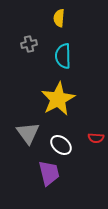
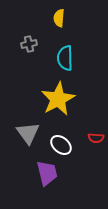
cyan semicircle: moved 2 px right, 2 px down
purple trapezoid: moved 2 px left
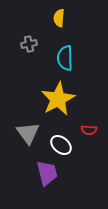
red semicircle: moved 7 px left, 8 px up
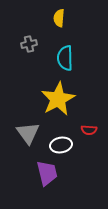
white ellipse: rotated 50 degrees counterclockwise
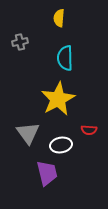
gray cross: moved 9 px left, 2 px up
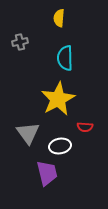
red semicircle: moved 4 px left, 3 px up
white ellipse: moved 1 px left, 1 px down
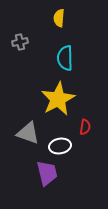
red semicircle: rotated 84 degrees counterclockwise
gray triangle: rotated 35 degrees counterclockwise
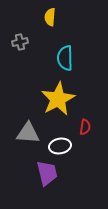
yellow semicircle: moved 9 px left, 1 px up
gray triangle: rotated 15 degrees counterclockwise
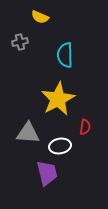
yellow semicircle: moved 10 px left; rotated 72 degrees counterclockwise
cyan semicircle: moved 3 px up
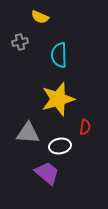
cyan semicircle: moved 6 px left
yellow star: rotated 12 degrees clockwise
purple trapezoid: rotated 36 degrees counterclockwise
